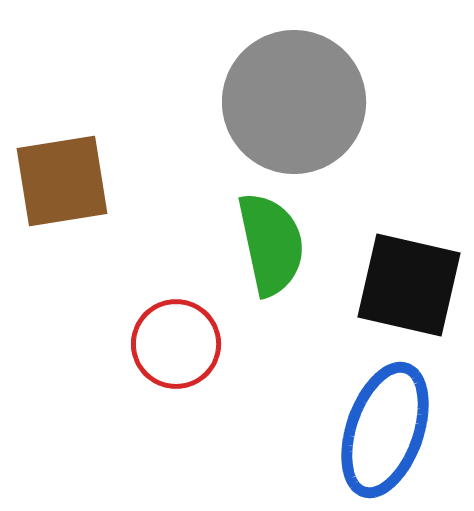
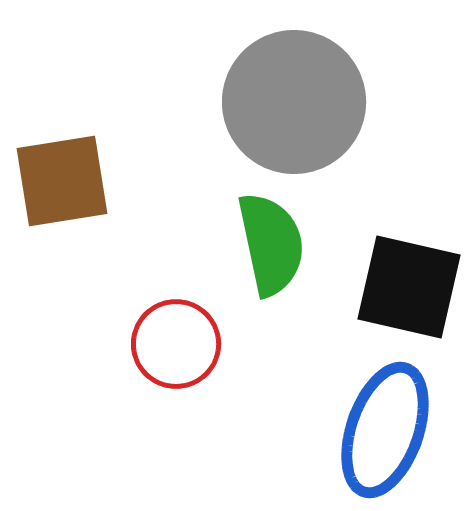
black square: moved 2 px down
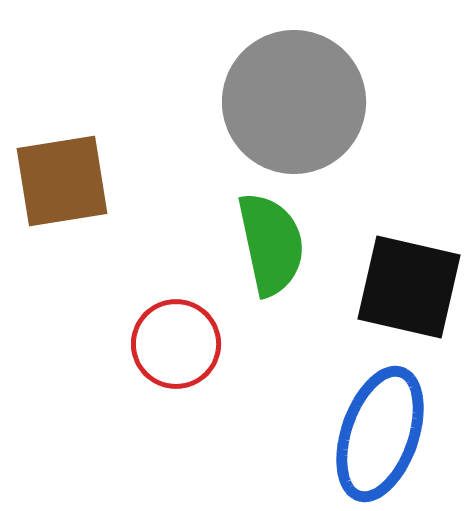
blue ellipse: moved 5 px left, 4 px down
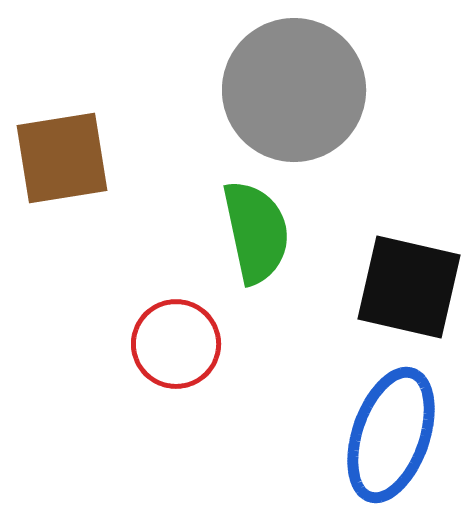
gray circle: moved 12 px up
brown square: moved 23 px up
green semicircle: moved 15 px left, 12 px up
blue ellipse: moved 11 px right, 1 px down
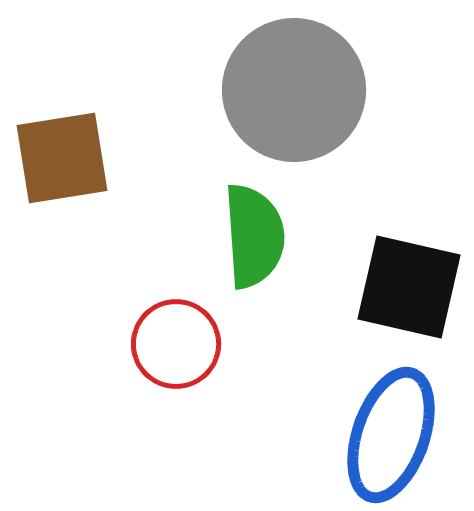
green semicircle: moved 2 px left, 4 px down; rotated 8 degrees clockwise
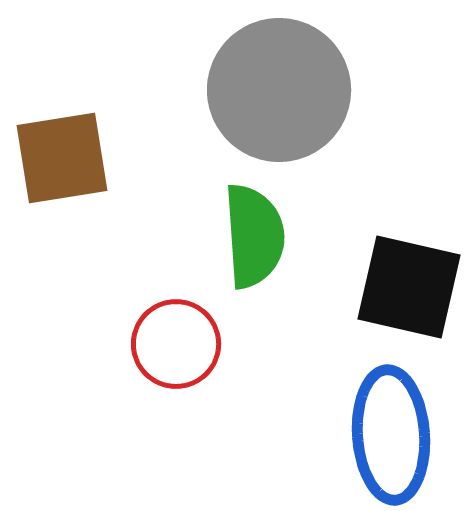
gray circle: moved 15 px left
blue ellipse: rotated 23 degrees counterclockwise
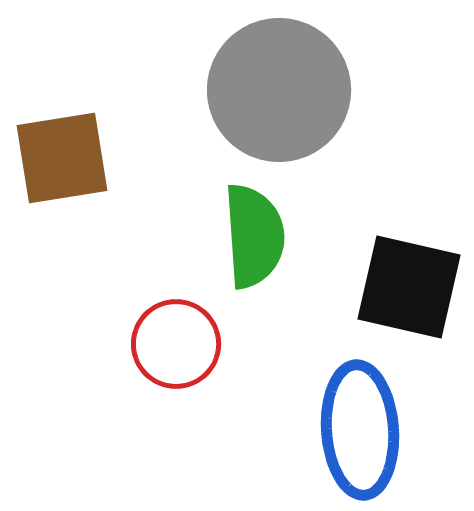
blue ellipse: moved 31 px left, 5 px up
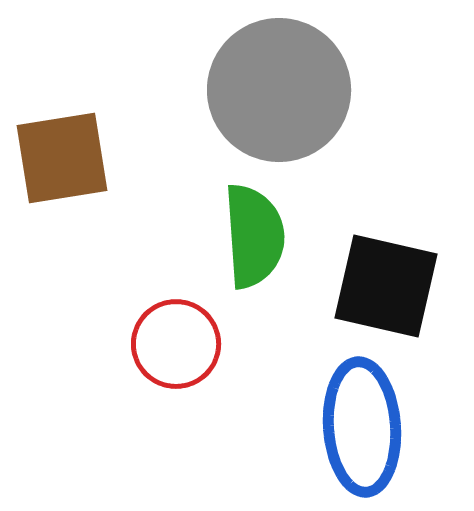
black square: moved 23 px left, 1 px up
blue ellipse: moved 2 px right, 3 px up
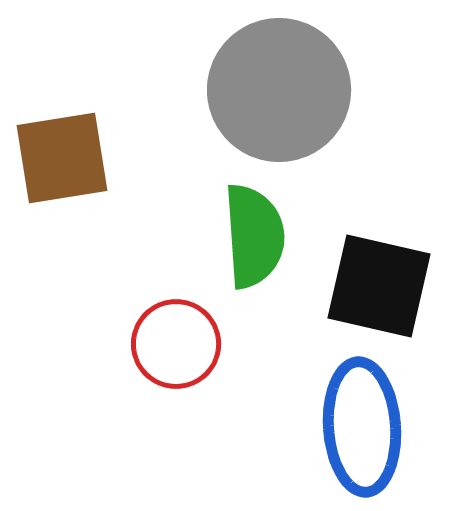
black square: moved 7 px left
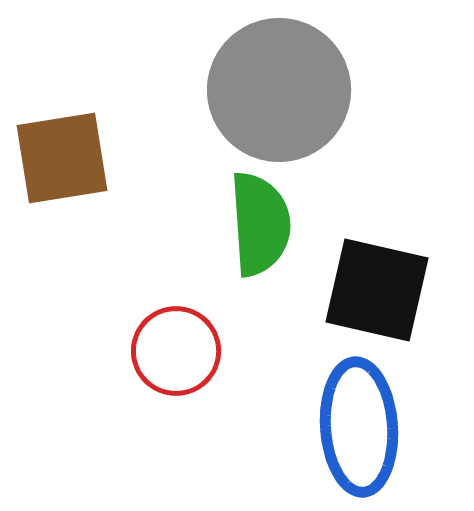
green semicircle: moved 6 px right, 12 px up
black square: moved 2 px left, 4 px down
red circle: moved 7 px down
blue ellipse: moved 3 px left
